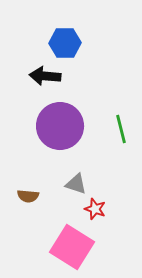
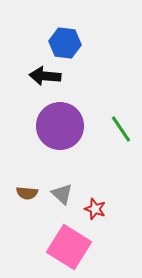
blue hexagon: rotated 8 degrees clockwise
green line: rotated 20 degrees counterclockwise
gray triangle: moved 14 px left, 10 px down; rotated 25 degrees clockwise
brown semicircle: moved 1 px left, 3 px up
pink square: moved 3 px left
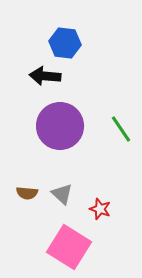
red star: moved 5 px right
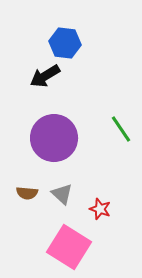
black arrow: rotated 36 degrees counterclockwise
purple circle: moved 6 px left, 12 px down
